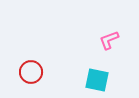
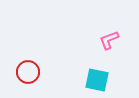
red circle: moved 3 px left
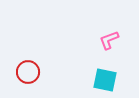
cyan square: moved 8 px right
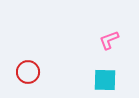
cyan square: rotated 10 degrees counterclockwise
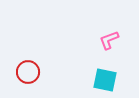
cyan square: rotated 10 degrees clockwise
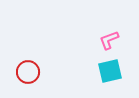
cyan square: moved 5 px right, 9 px up; rotated 25 degrees counterclockwise
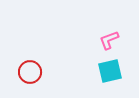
red circle: moved 2 px right
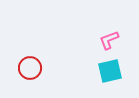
red circle: moved 4 px up
